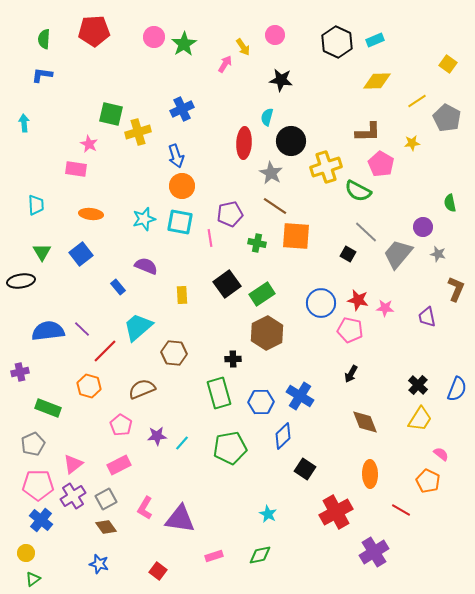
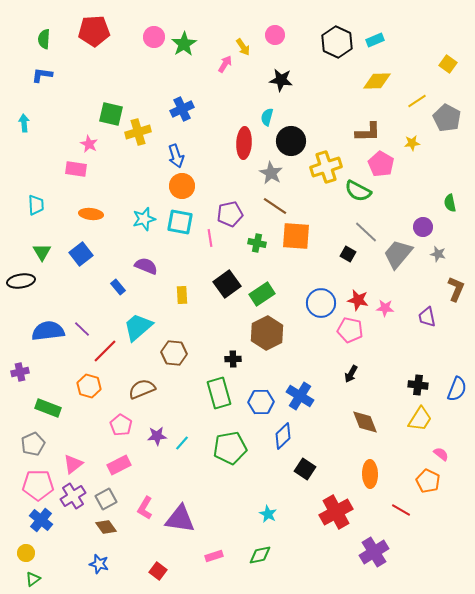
black cross at (418, 385): rotated 36 degrees counterclockwise
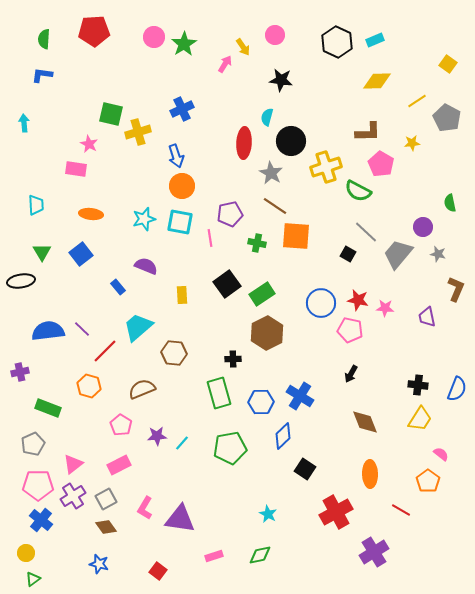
orange pentagon at (428, 481): rotated 10 degrees clockwise
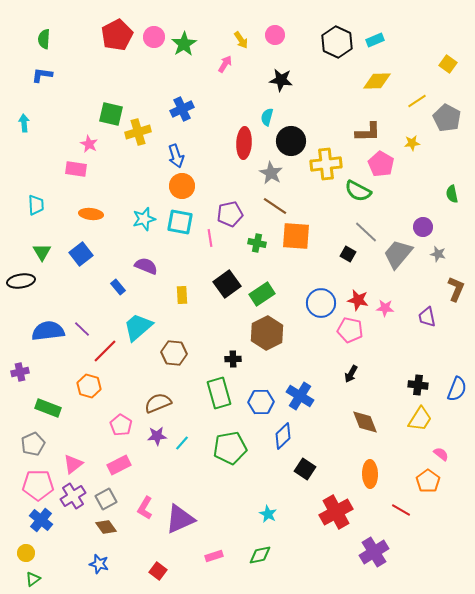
red pentagon at (94, 31): moved 23 px right, 4 px down; rotated 24 degrees counterclockwise
yellow arrow at (243, 47): moved 2 px left, 7 px up
yellow cross at (326, 167): moved 3 px up; rotated 12 degrees clockwise
green semicircle at (450, 203): moved 2 px right, 9 px up
brown semicircle at (142, 389): moved 16 px right, 14 px down
purple triangle at (180, 519): rotated 32 degrees counterclockwise
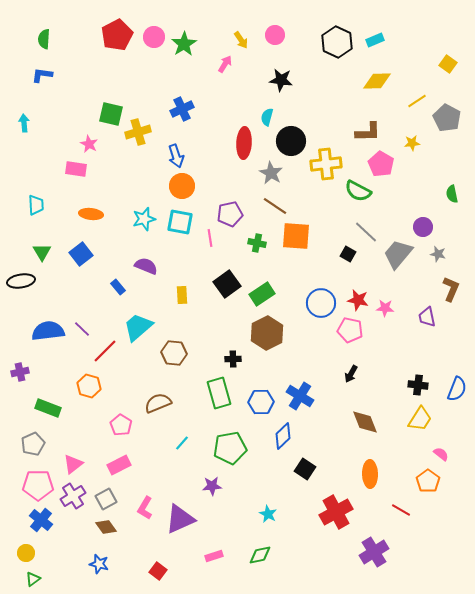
brown L-shape at (456, 289): moved 5 px left
purple star at (157, 436): moved 55 px right, 50 px down
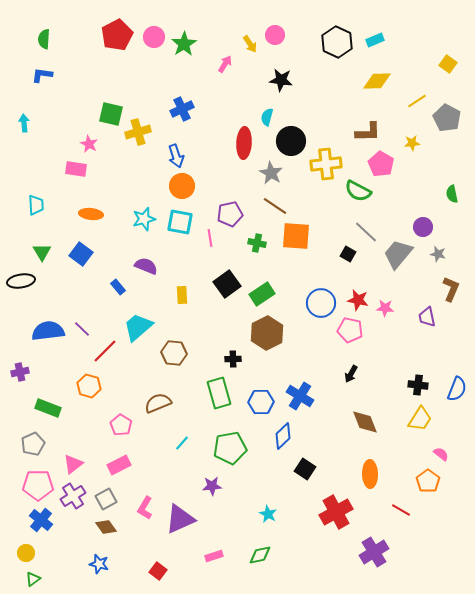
yellow arrow at (241, 40): moved 9 px right, 4 px down
blue square at (81, 254): rotated 15 degrees counterclockwise
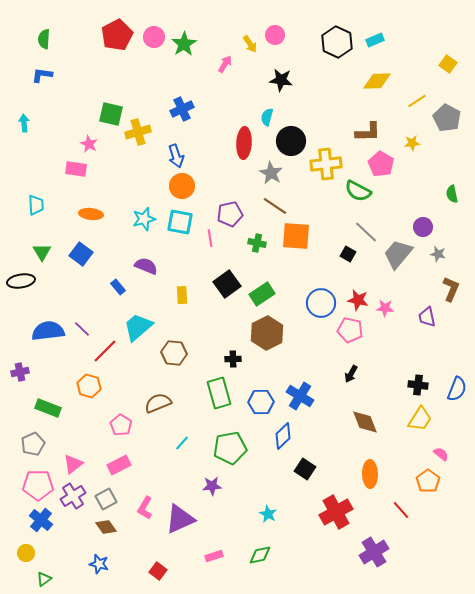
red line at (401, 510): rotated 18 degrees clockwise
green triangle at (33, 579): moved 11 px right
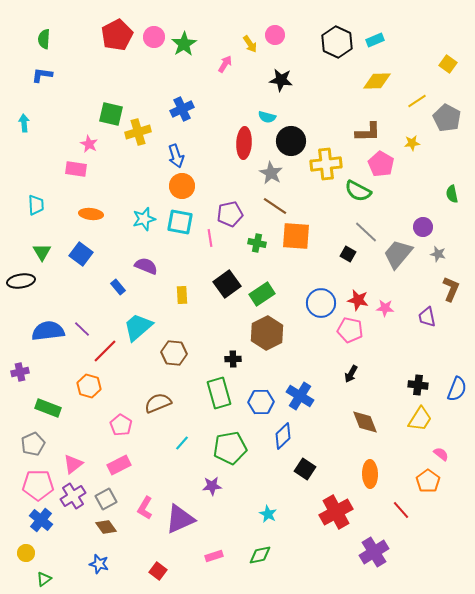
cyan semicircle at (267, 117): rotated 90 degrees counterclockwise
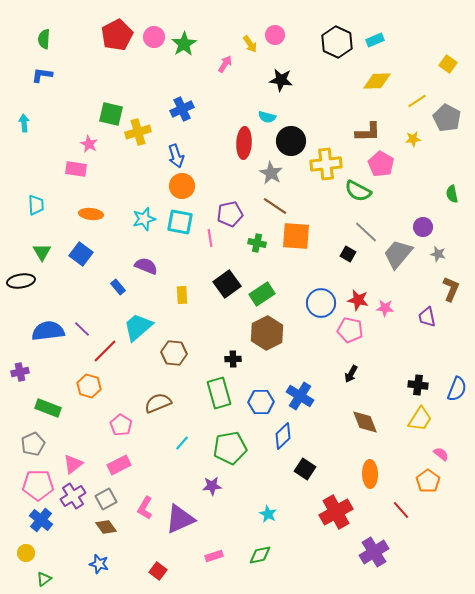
yellow star at (412, 143): moved 1 px right, 4 px up
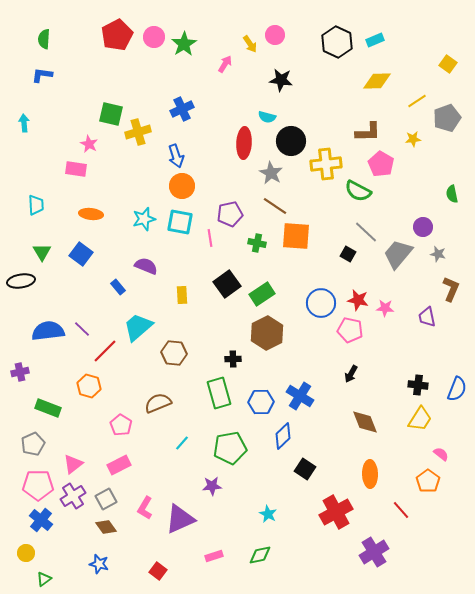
gray pentagon at (447, 118): rotated 24 degrees clockwise
